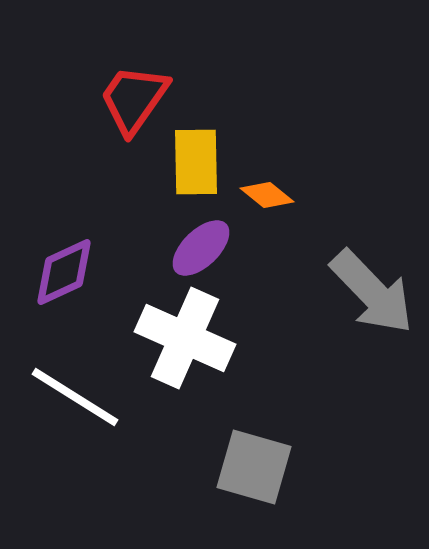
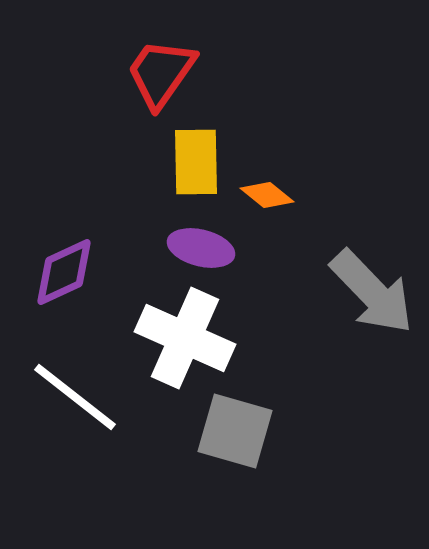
red trapezoid: moved 27 px right, 26 px up
purple ellipse: rotated 58 degrees clockwise
white line: rotated 6 degrees clockwise
gray square: moved 19 px left, 36 px up
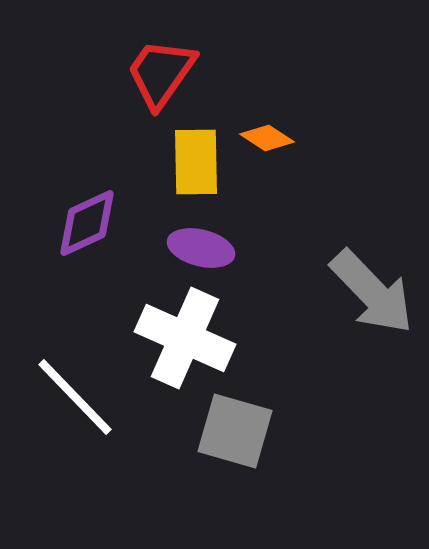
orange diamond: moved 57 px up; rotated 6 degrees counterclockwise
purple diamond: moved 23 px right, 49 px up
white line: rotated 8 degrees clockwise
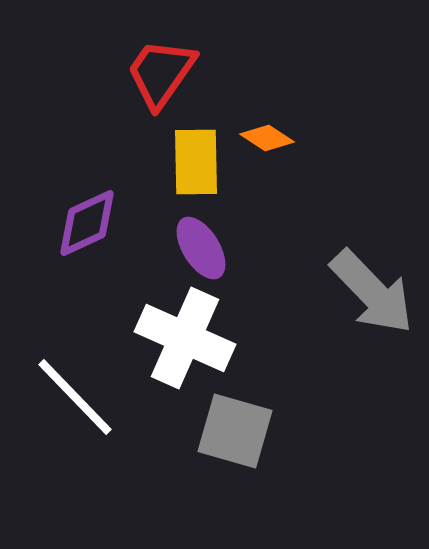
purple ellipse: rotated 44 degrees clockwise
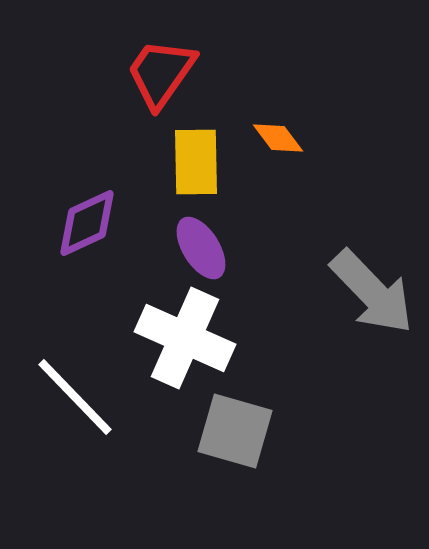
orange diamond: moved 11 px right; rotated 20 degrees clockwise
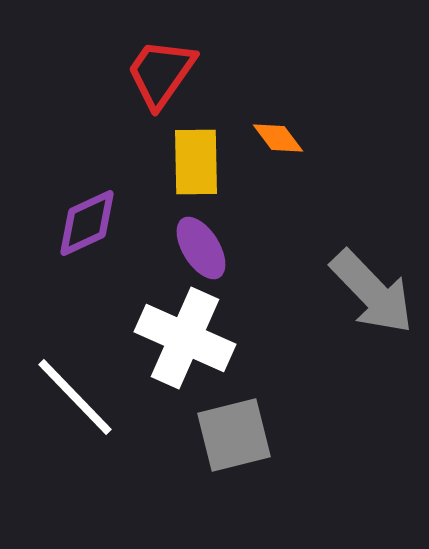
gray square: moved 1 px left, 4 px down; rotated 30 degrees counterclockwise
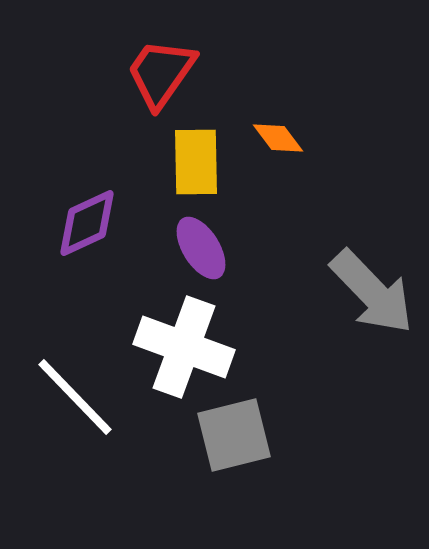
white cross: moved 1 px left, 9 px down; rotated 4 degrees counterclockwise
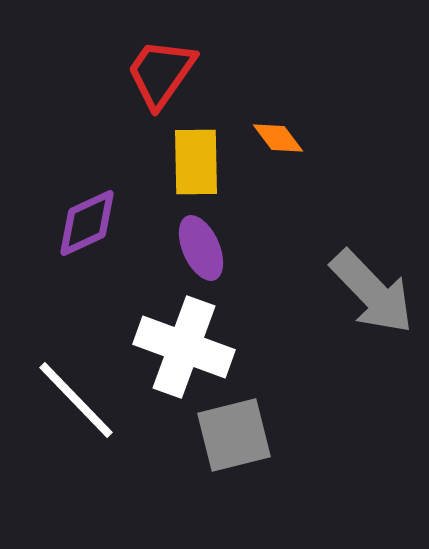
purple ellipse: rotated 8 degrees clockwise
white line: moved 1 px right, 3 px down
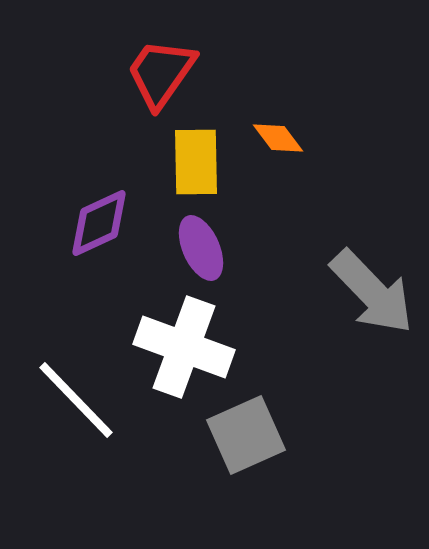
purple diamond: moved 12 px right
gray square: moved 12 px right; rotated 10 degrees counterclockwise
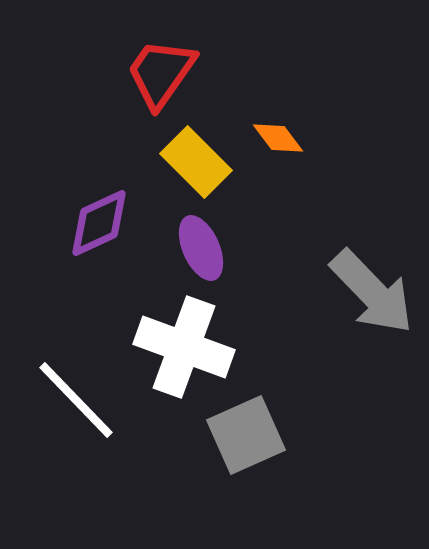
yellow rectangle: rotated 44 degrees counterclockwise
